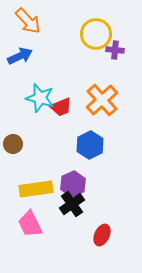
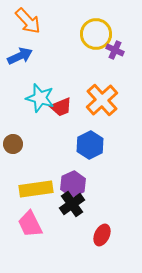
purple cross: rotated 18 degrees clockwise
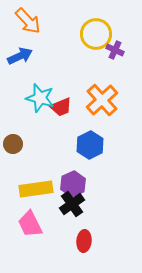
red ellipse: moved 18 px left, 6 px down; rotated 20 degrees counterclockwise
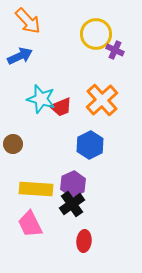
cyan star: moved 1 px right, 1 px down
yellow rectangle: rotated 12 degrees clockwise
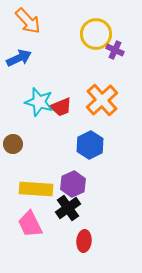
blue arrow: moved 1 px left, 2 px down
cyan star: moved 2 px left, 3 px down
black cross: moved 4 px left, 4 px down
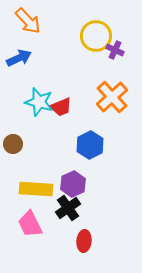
yellow circle: moved 2 px down
orange cross: moved 10 px right, 3 px up
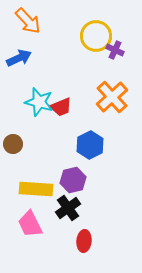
purple hexagon: moved 4 px up; rotated 10 degrees clockwise
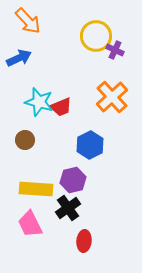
brown circle: moved 12 px right, 4 px up
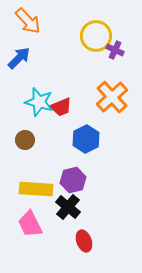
blue arrow: rotated 20 degrees counterclockwise
blue hexagon: moved 4 px left, 6 px up
black cross: moved 1 px up; rotated 15 degrees counterclockwise
red ellipse: rotated 25 degrees counterclockwise
